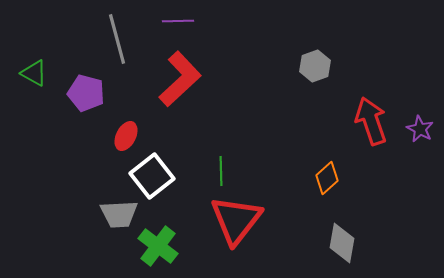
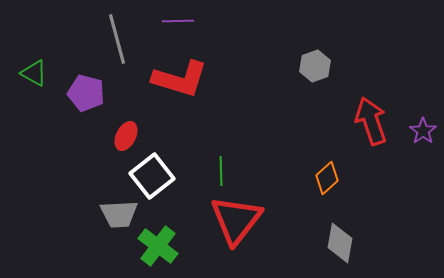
red L-shape: rotated 60 degrees clockwise
purple star: moved 3 px right, 2 px down; rotated 8 degrees clockwise
gray diamond: moved 2 px left
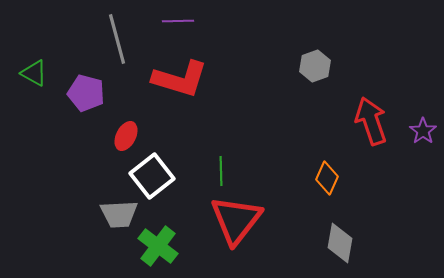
orange diamond: rotated 24 degrees counterclockwise
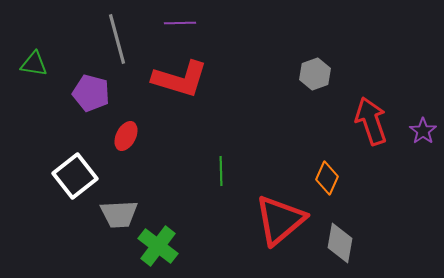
purple line: moved 2 px right, 2 px down
gray hexagon: moved 8 px down
green triangle: moved 9 px up; rotated 20 degrees counterclockwise
purple pentagon: moved 5 px right
white square: moved 77 px left
red triangle: moved 44 px right; rotated 12 degrees clockwise
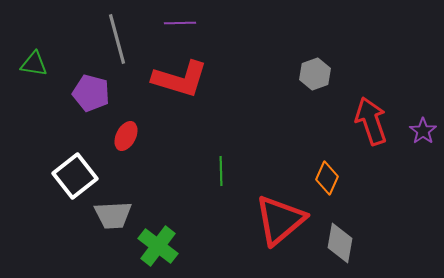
gray trapezoid: moved 6 px left, 1 px down
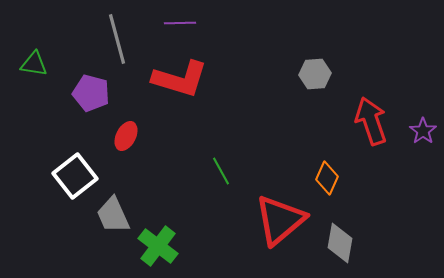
gray hexagon: rotated 16 degrees clockwise
green line: rotated 28 degrees counterclockwise
gray trapezoid: rotated 69 degrees clockwise
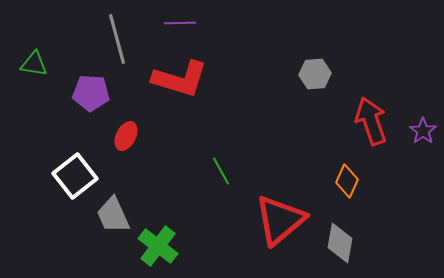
purple pentagon: rotated 12 degrees counterclockwise
orange diamond: moved 20 px right, 3 px down
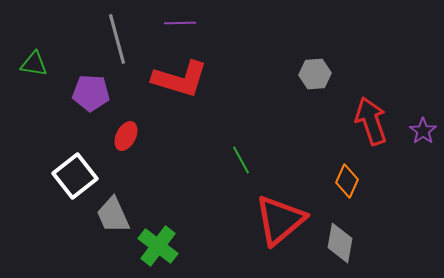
green line: moved 20 px right, 11 px up
